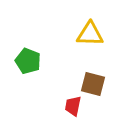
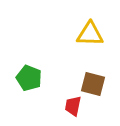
green pentagon: moved 1 px right, 17 px down
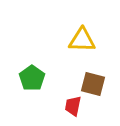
yellow triangle: moved 8 px left, 6 px down
green pentagon: moved 3 px right; rotated 15 degrees clockwise
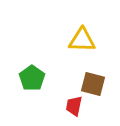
red trapezoid: moved 1 px right
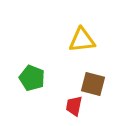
yellow triangle: rotated 8 degrees counterclockwise
green pentagon: rotated 15 degrees counterclockwise
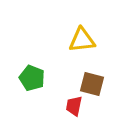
brown square: moved 1 px left
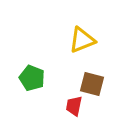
yellow triangle: rotated 16 degrees counterclockwise
